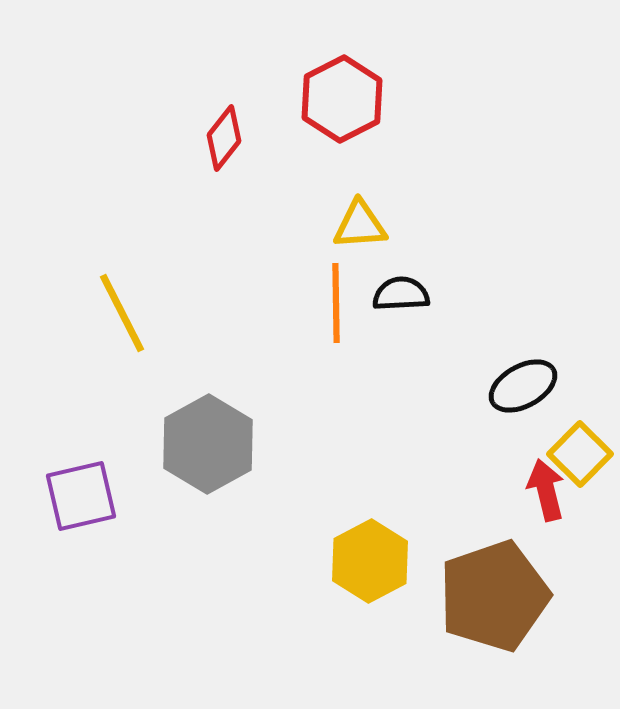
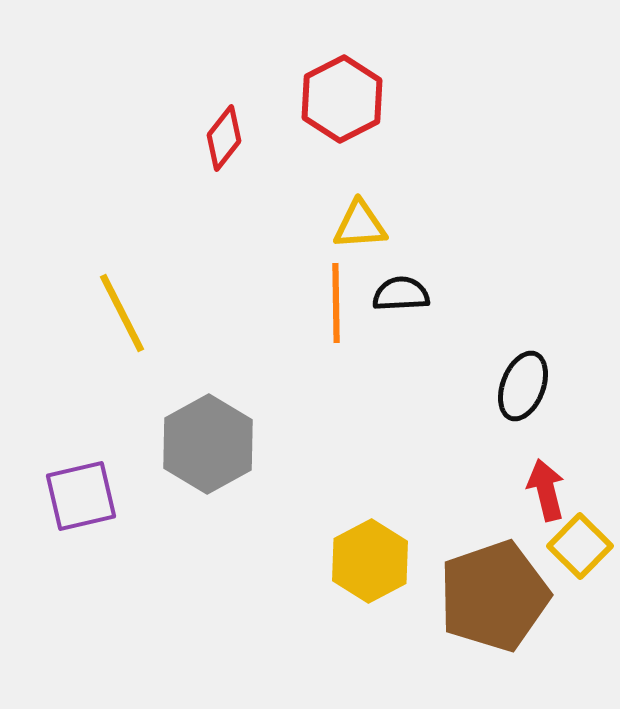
black ellipse: rotated 40 degrees counterclockwise
yellow square: moved 92 px down
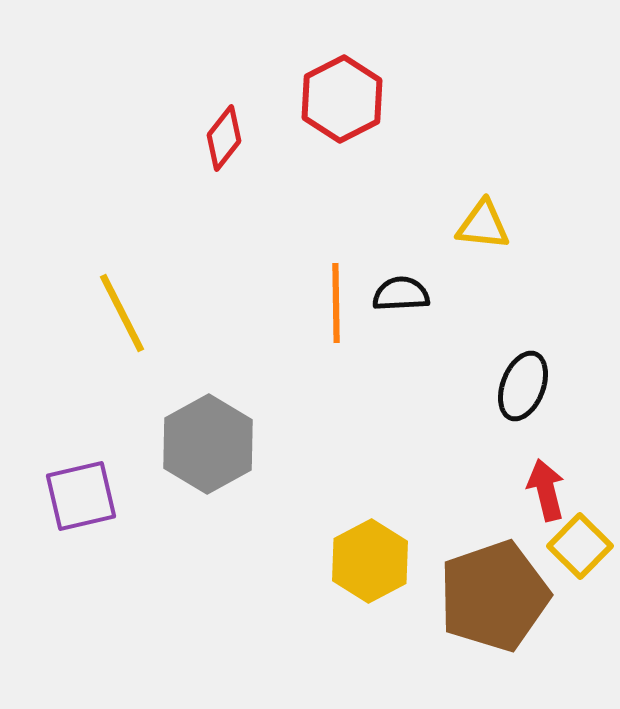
yellow triangle: moved 123 px right; rotated 10 degrees clockwise
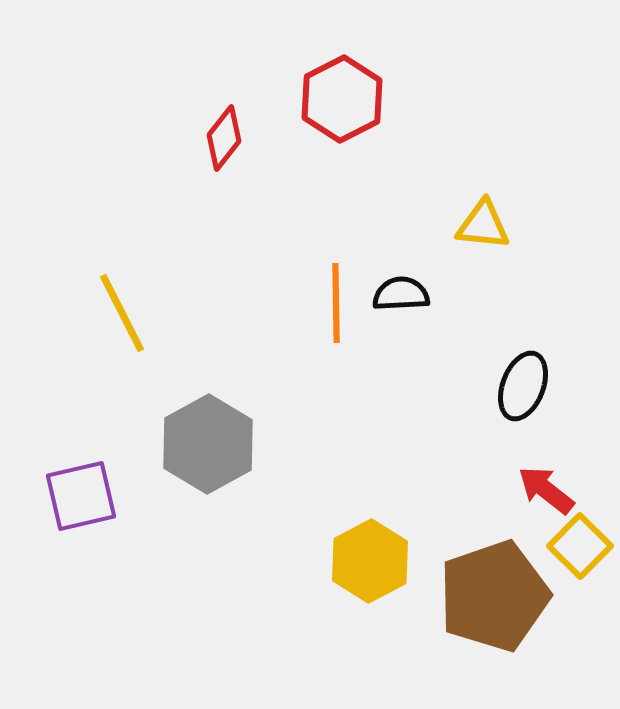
red arrow: rotated 38 degrees counterclockwise
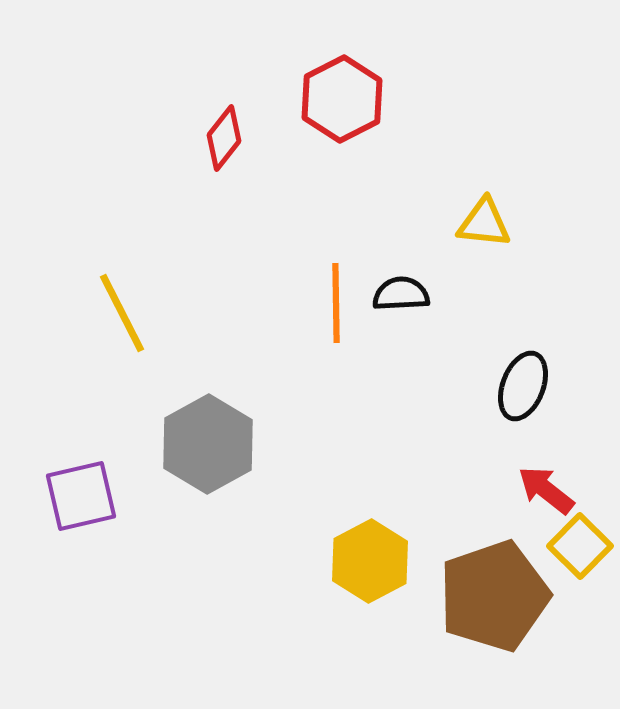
yellow triangle: moved 1 px right, 2 px up
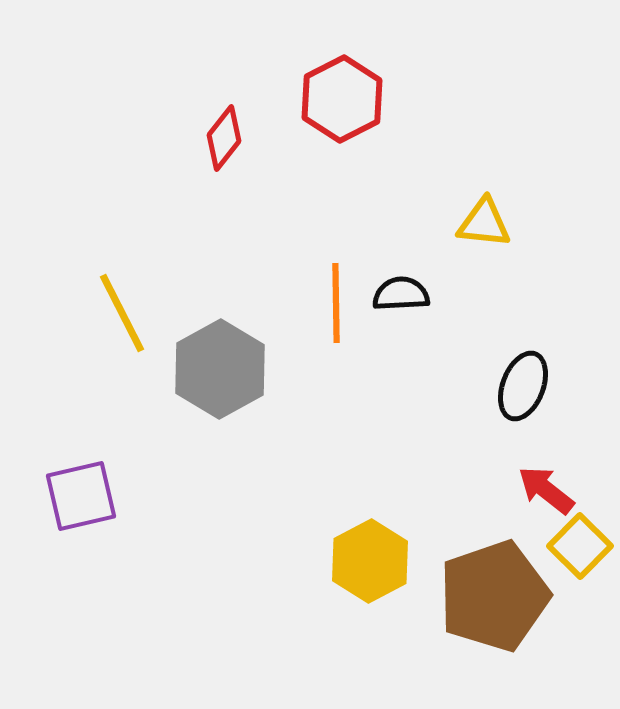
gray hexagon: moved 12 px right, 75 px up
